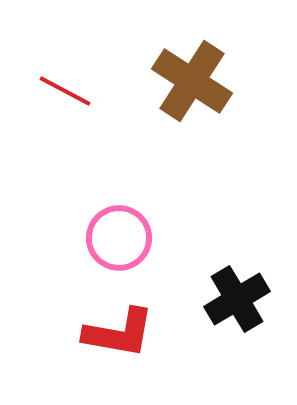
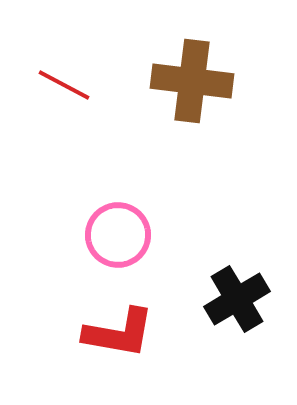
brown cross: rotated 26 degrees counterclockwise
red line: moved 1 px left, 6 px up
pink circle: moved 1 px left, 3 px up
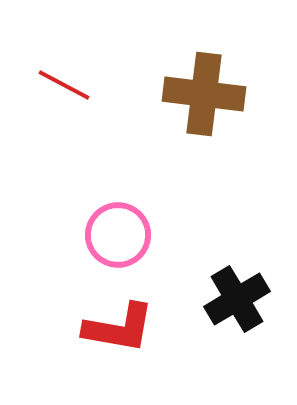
brown cross: moved 12 px right, 13 px down
red L-shape: moved 5 px up
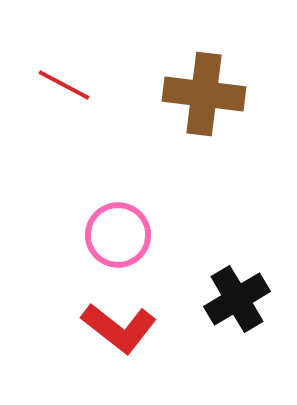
red L-shape: rotated 28 degrees clockwise
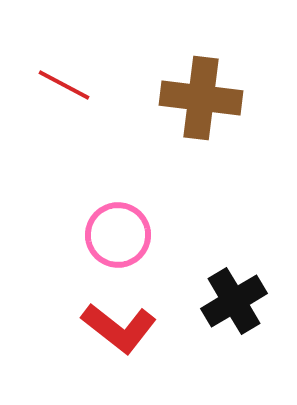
brown cross: moved 3 px left, 4 px down
black cross: moved 3 px left, 2 px down
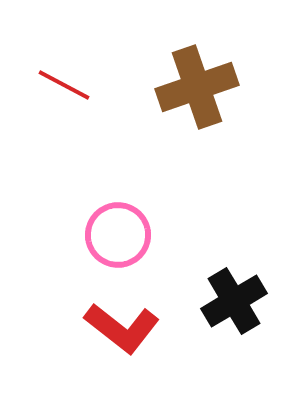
brown cross: moved 4 px left, 11 px up; rotated 26 degrees counterclockwise
red L-shape: moved 3 px right
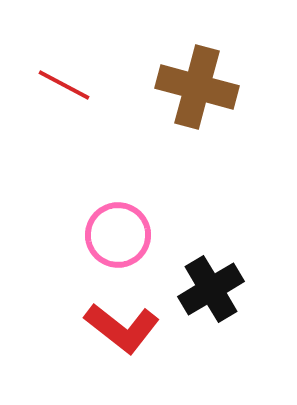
brown cross: rotated 34 degrees clockwise
black cross: moved 23 px left, 12 px up
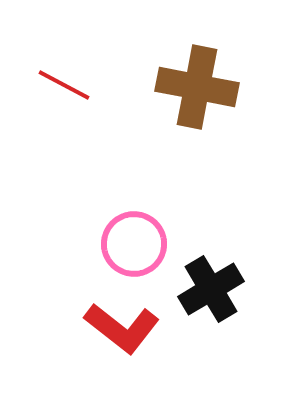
brown cross: rotated 4 degrees counterclockwise
pink circle: moved 16 px right, 9 px down
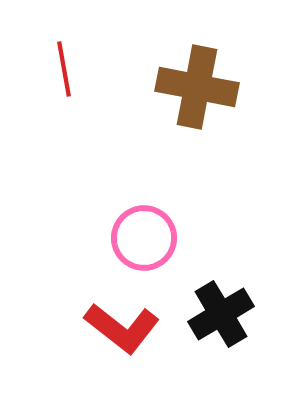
red line: moved 16 px up; rotated 52 degrees clockwise
pink circle: moved 10 px right, 6 px up
black cross: moved 10 px right, 25 px down
